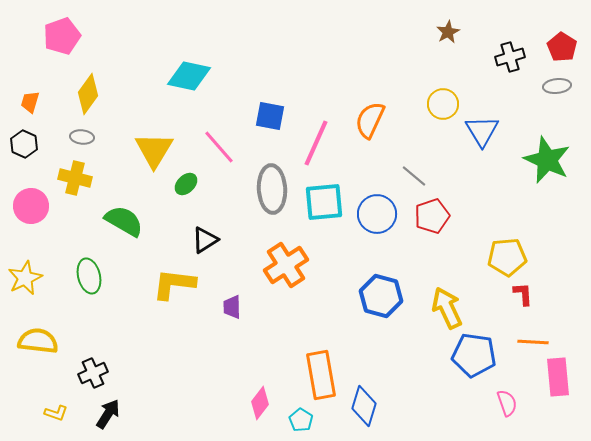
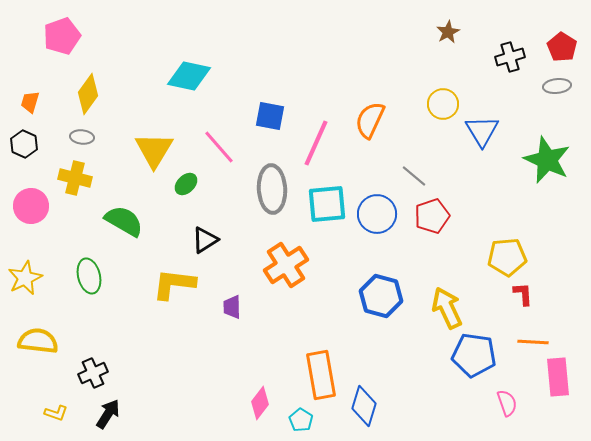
cyan square at (324, 202): moved 3 px right, 2 px down
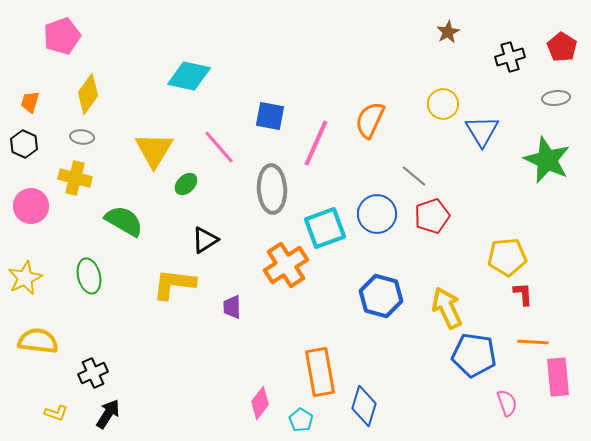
gray ellipse at (557, 86): moved 1 px left, 12 px down
cyan square at (327, 204): moved 2 px left, 24 px down; rotated 15 degrees counterclockwise
orange rectangle at (321, 375): moved 1 px left, 3 px up
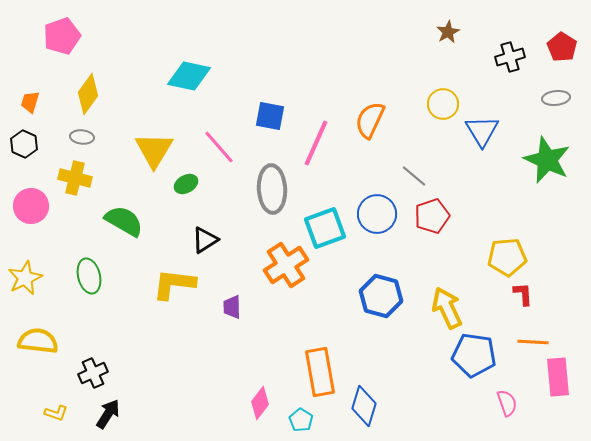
green ellipse at (186, 184): rotated 15 degrees clockwise
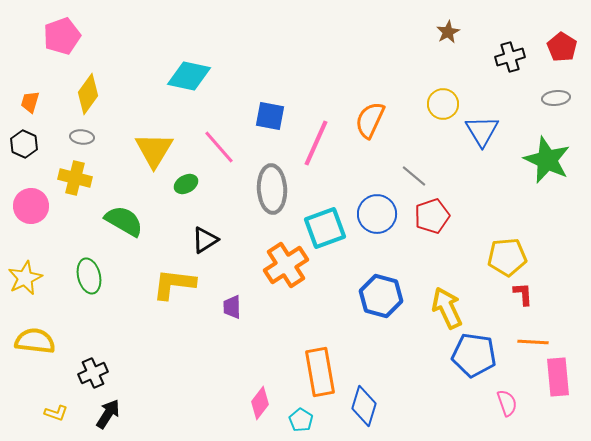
yellow semicircle at (38, 341): moved 3 px left
